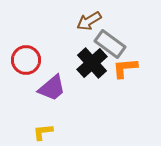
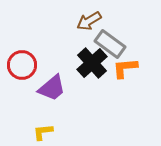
red circle: moved 4 px left, 5 px down
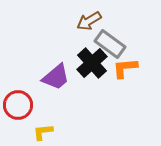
red circle: moved 4 px left, 40 px down
purple trapezoid: moved 4 px right, 11 px up
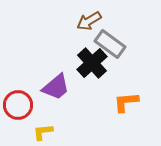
orange L-shape: moved 1 px right, 34 px down
purple trapezoid: moved 10 px down
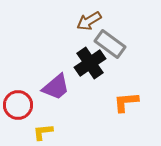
black cross: moved 2 px left; rotated 8 degrees clockwise
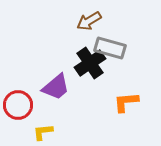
gray rectangle: moved 4 px down; rotated 20 degrees counterclockwise
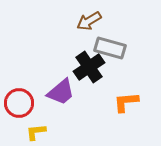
black cross: moved 1 px left, 4 px down
purple trapezoid: moved 5 px right, 5 px down
red circle: moved 1 px right, 2 px up
yellow L-shape: moved 7 px left
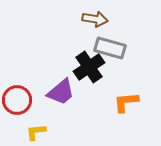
brown arrow: moved 6 px right, 2 px up; rotated 140 degrees counterclockwise
red circle: moved 2 px left, 3 px up
